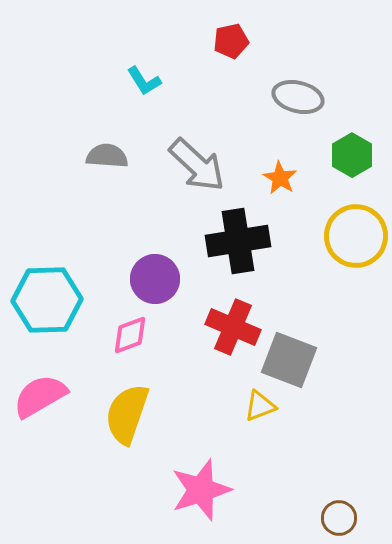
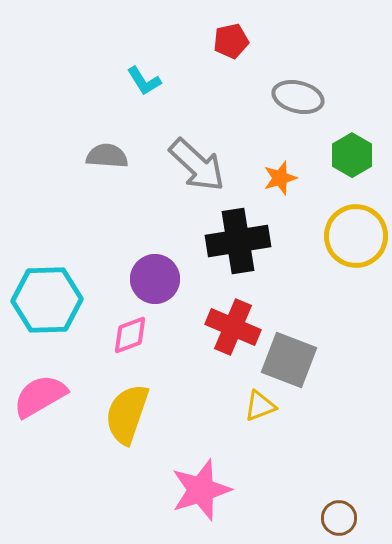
orange star: rotated 24 degrees clockwise
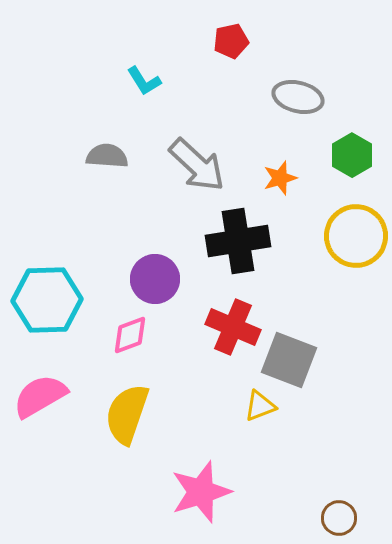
pink star: moved 2 px down
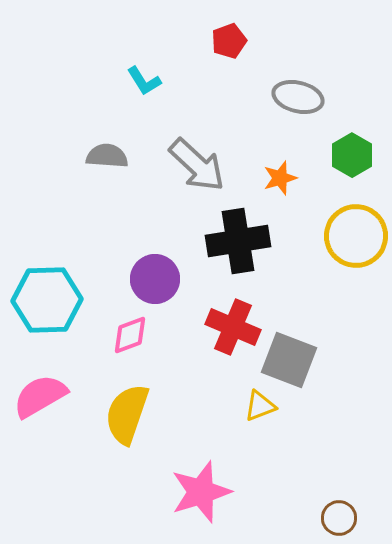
red pentagon: moved 2 px left; rotated 8 degrees counterclockwise
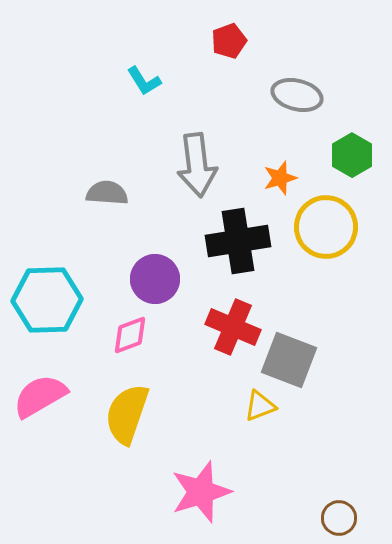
gray ellipse: moved 1 px left, 2 px up
gray semicircle: moved 37 px down
gray arrow: rotated 40 degrees clockwise
yellow circle: moved 30 px left, 9 px up
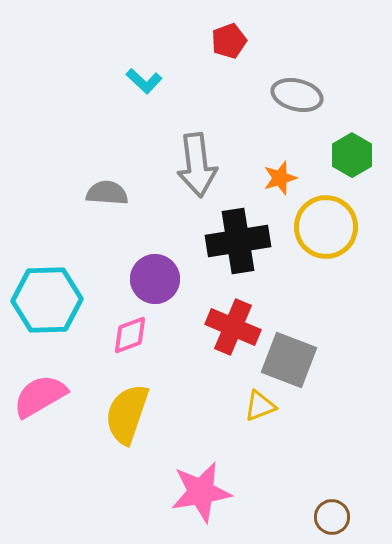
cyan L-shape: rotated 15 degrees counterclockwise
pink star: rotated 8 degrees clockwise
brown circle: moved 7 px left, 1 px up
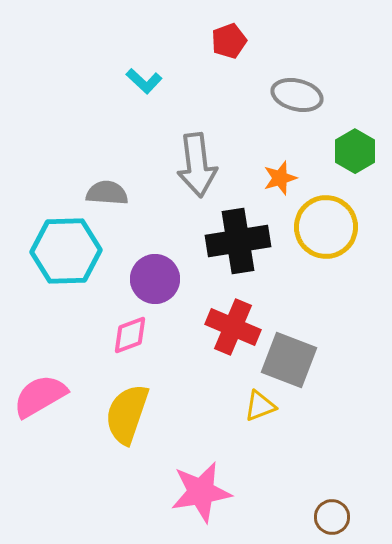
green hexagon: moved 3 px right, 4 px up
cyan hexagon: moved 19 px right, 49 px up
